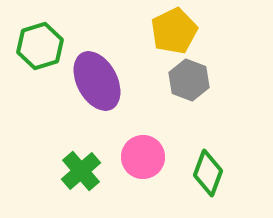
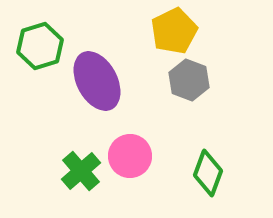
pink circle: moved 13 px left, 1 px up
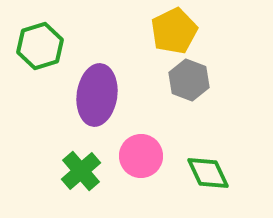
purple ellipse: moved 14 px down; rotated 36 degrees clockwise
pink circle: moved 11 px right
green diamond: rotated 45 degrees counterclockwise
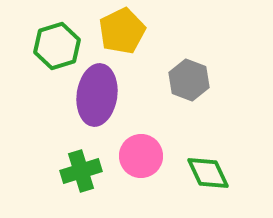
yellow pentagon: moved 52 px left
green hexagon: moved 17 px right
green cross: rotated 24 degrees clockwise
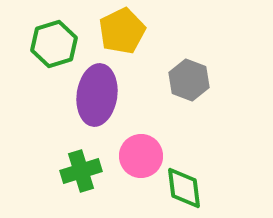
green hexagon: moved 3 px left, 2 px up
green diamond: moved 24 px left, 15 px down; rotated 18 degrees clockwise
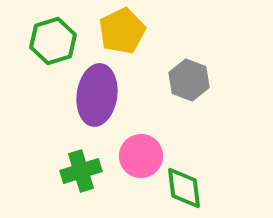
green hexagon: moved 1 px left, 3 px up
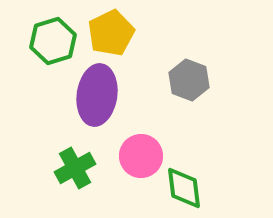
yellow pentagon: moved 11 px left, 2 px down
green cross: moved 6 px left, 3 px up; rotated 12 degrees counterclockwise
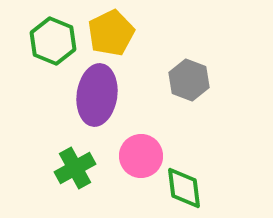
green hexagon: rotated 21 degrees counterclockwise
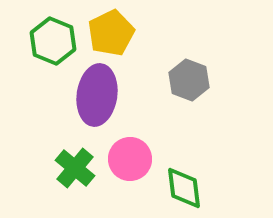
pink circle: moved 11 px left, 3 px down
green cross: rotated 21 degrees counterclockwise
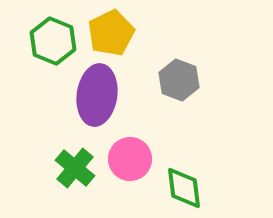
gray hexagon: moved 10 px left
